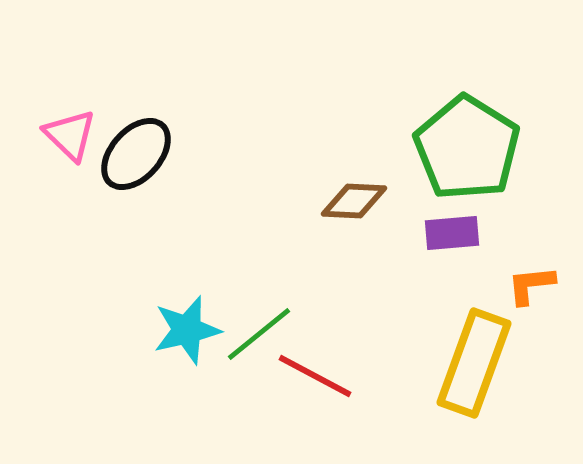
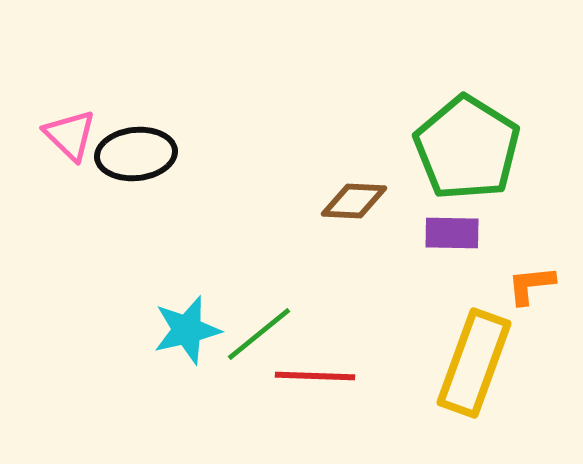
black ellipse: rotated 42 degrees clockwise
purple rectangle: rotated 6 degrees clockwise
red line: rotated 26 degrees counterclockwise
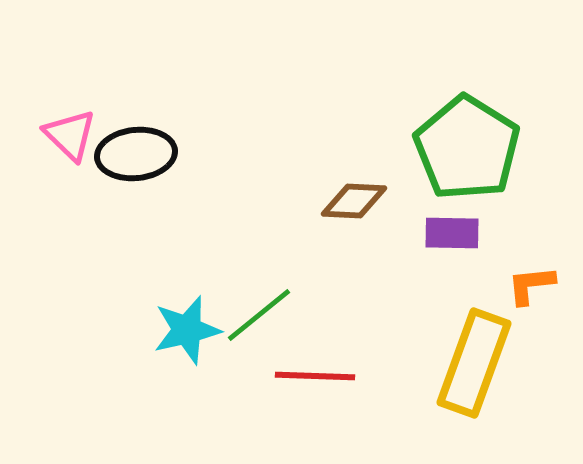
green line: moved 19 px up
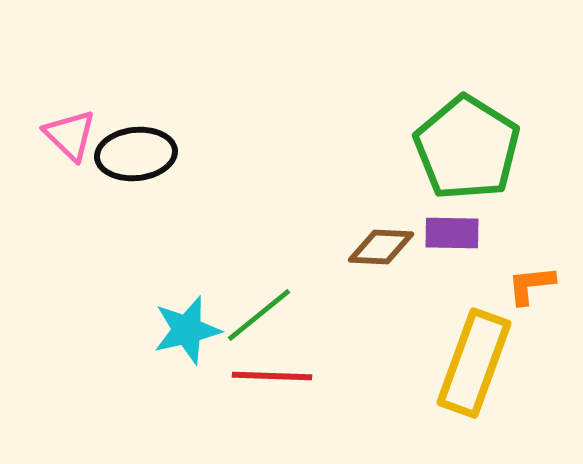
brown diamond: moved 27 px right, 46 px down
red line: moved 43 px left
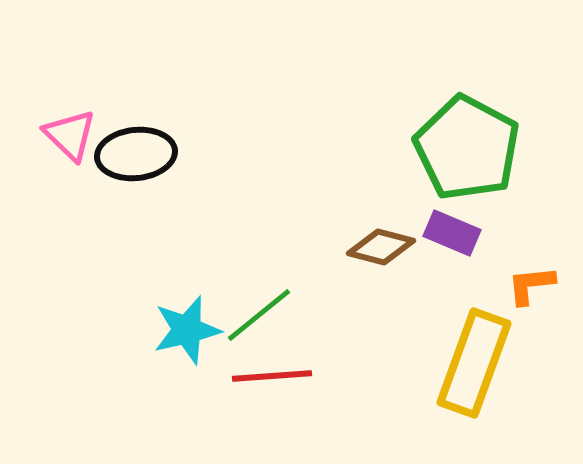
green pentagon: rotated 4 degrees counterclockwise
purple rectangle: rotated 22 degrees clockwise
brown diamond: rotated 12 degrees clockwise
red line: rotated 6 degrees counterclockwise
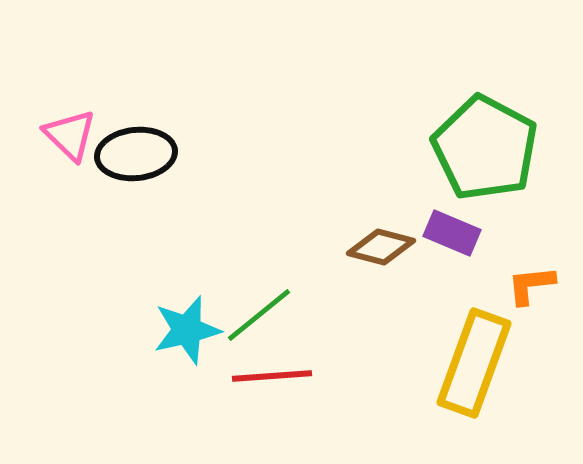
green pentagon: moved 18 px right
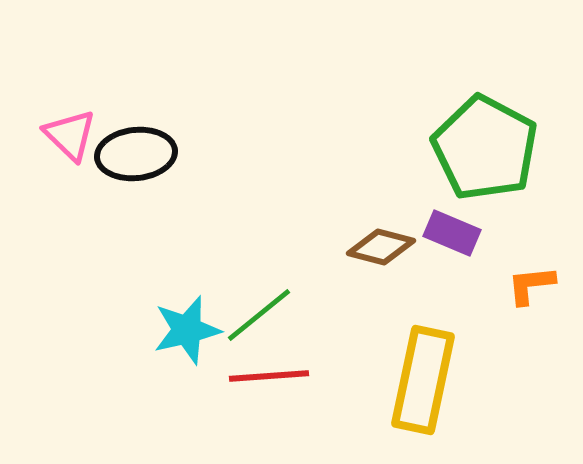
yellow rectangle: moved 51 px left, 17 px down; rotated 8 degrees counterclockwise
red line: moved 3 px left
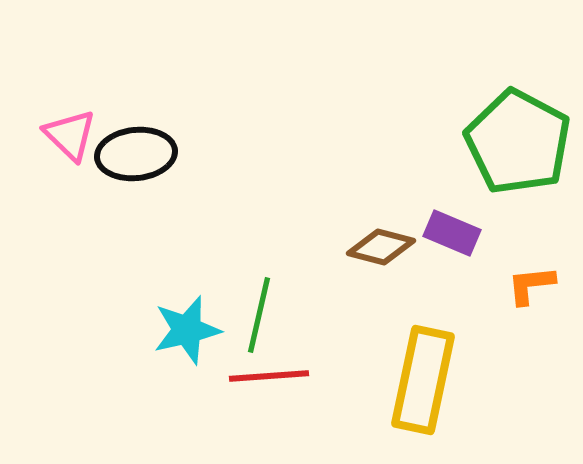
green pentagon: moved 33 px right, 6 px up
green line: rotated 38 degrees counterclockwise
